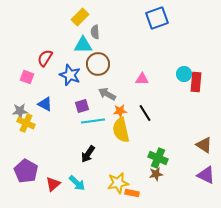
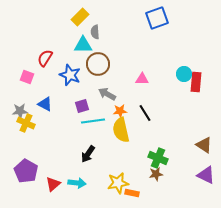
cyan arrow: rotated 36 degrees counterclockwise
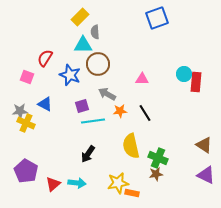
yellow semicircle: moved 10 px right, 16 px down
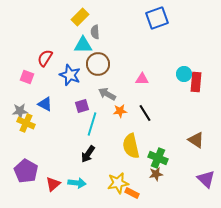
cyan line: moved 1 px left, 3 px down; rotated 65 degrees counterclockwise
brown triangle: moved 8 px left, 5 px up
purple triangle: moved 4 px down; rotated 18 degrees clockwise
orange rectangle: rotated 16 degrees clockwise
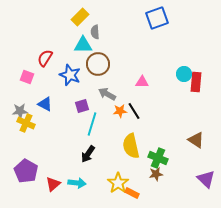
pink triangle: moved 3 px down
black line: moved 11 px left, 2 px up
yellow star: rotated 25 degrees counterclockwise
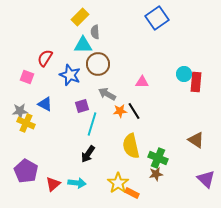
blue square: rotated 15 degrees counterclockwise
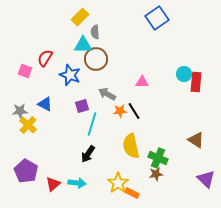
brown circle: moved 2 px left, 5 px up
pink square: moved 2 px left, 6 px up
yellow cross: moved 2 px right, 2 px down; rotated 18 degrees clockwise
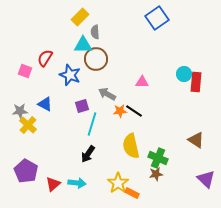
black line: rotated 24 degrees counterclockwise
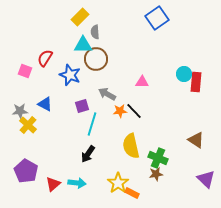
black line: rotated 12 degrees clockwise
